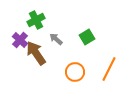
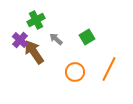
brown arrow: moved 2 px left, 1 px up
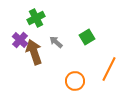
green cross: moved 2 px up
gray arrow: moved 3 px down
brown arrow: rotated 15 degrees clockwise
orange circle: moved 9 px down
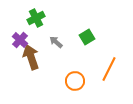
brown arrow: moved 3 px left, 5 px down
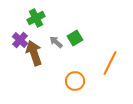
green square: moved 12 px left, 1 px down
brown arrow: moved 3 px right, 4 px up
orange line: moved 1 px right, 6 px up
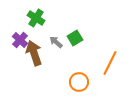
green cross: rotated 30 degrees counterclockwise
orange circle: moved 4 px right, 1 px down
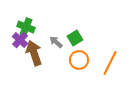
green cross: moved 10 px left, 9 px down; rotated 12 degrees counterclockwise
orange circle: moved 22 px up
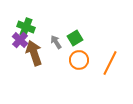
gray arrow: rotated 16 degrees clockwise
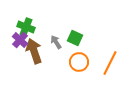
green square: rotated 35 degrees counterclockwise
brown arrow: moved 2 px up
orange circle: moved 2 px down
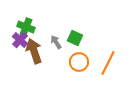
orange line: moved 2 px left
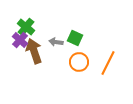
green cross: rotated 18 degrees clockwise
gray arrow: rotated 48 degrees counterclockwise
